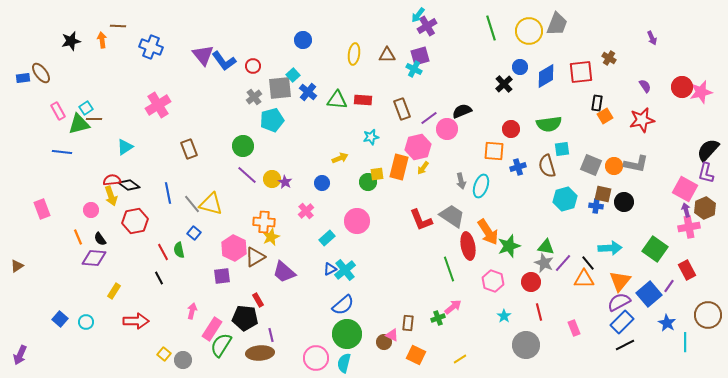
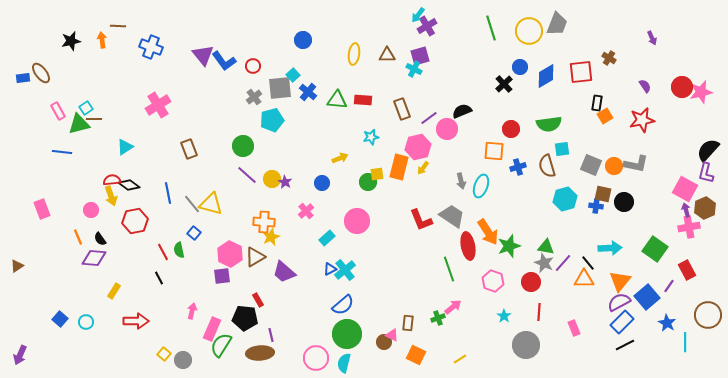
pink hexagon at (234, 248): moved 4 px left, 6 px down
blue square at (649, 294): moved 2 px left, 3 px down
red line at (539, 312): rotated 18 degrees clockwise
pink rectangle at (212, 329): rotated 10 degrees counterclockwise
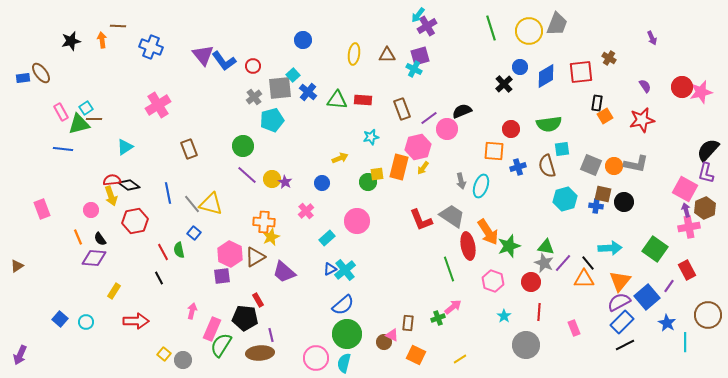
pink rectangle at (58, 111): moved 3 px right, 1 px down
blue line at (62, 152): moved 1 px right, 3 px up
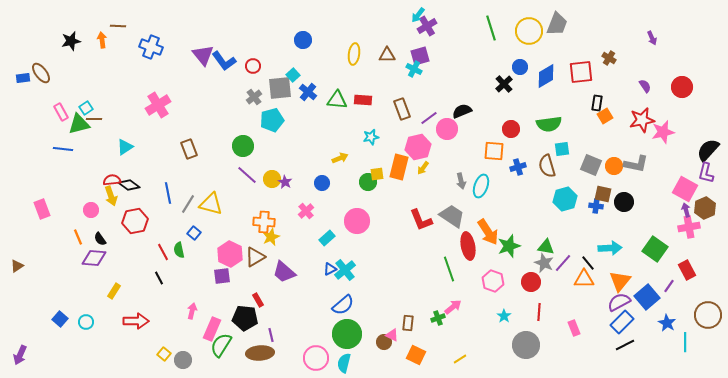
pink star at (701, 92): moved 38 px left, 40 px down
gray line at (192, 204): moved 4 px left; rotated 72 degrees clockwise
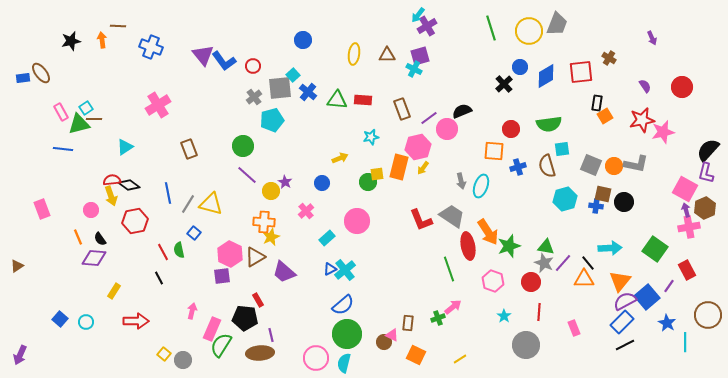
yellow circle at (272, 179): moved 1 px left, 12 px down
purple semicircle at (619, 302): moved 6 px right, 1 px up
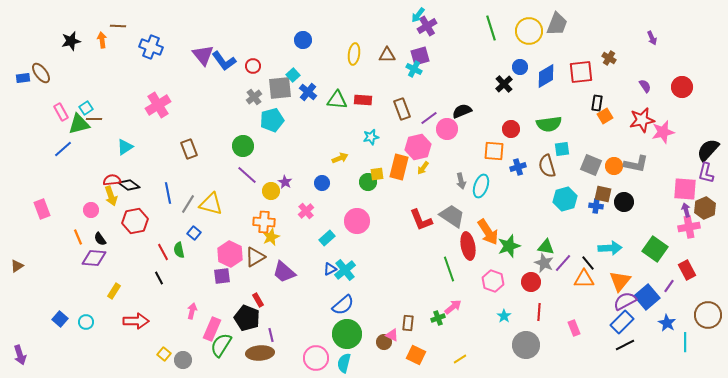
blue line at (63, 149): rotated 48 degrees counterclockwise
pink square at (685, 189): rotated 25 degrees counterclockwise
black pentagon at (245, 318): moved 2 px right; rotated 15 degrees clockwise
purple arrow at (20, 355): rotated 42 degrees counterclockwise
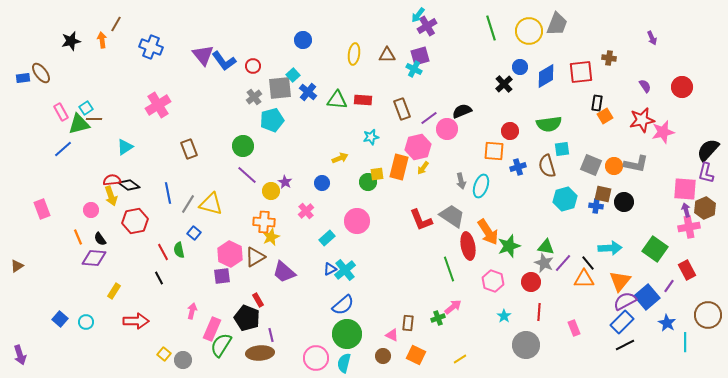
brown line at (118, 26): moved 2 px left, 2 px up; rotated 63 degrees counterclockwise
brown cross at (609, 58): rotated 24 degrees counterclockwise
red circle at (511, 129): moved 1 px left, 2 px down
brown circle at (384, 342): moved 1 px left, 14 px down
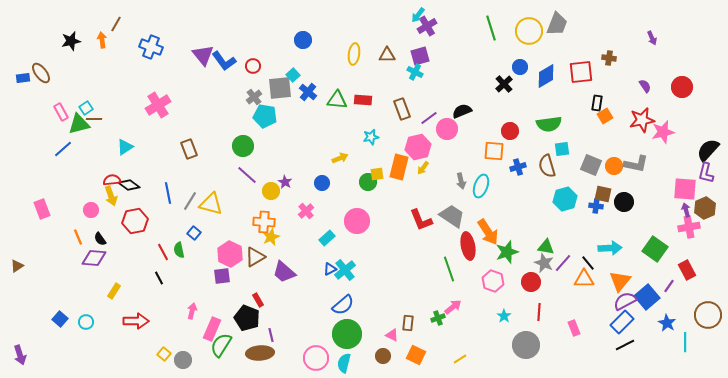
cyan cross at (414, 69): moved 1 px right, 3 px down
cyan pentagon at (272, 120): moved 7 px left, 4 px up; rotated 25 degrees clockwise
gray line at (188, 204): moved 2 px right, 3 px up
green star at (509, 246): moved 2 px left, 6 px down
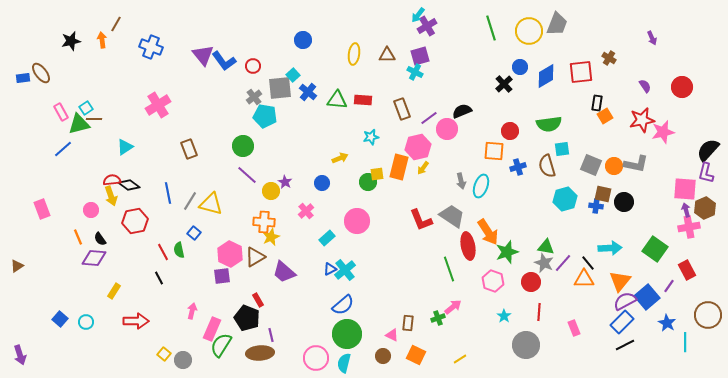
brown cross at (609, 58): rotated 24 degrees clockwise
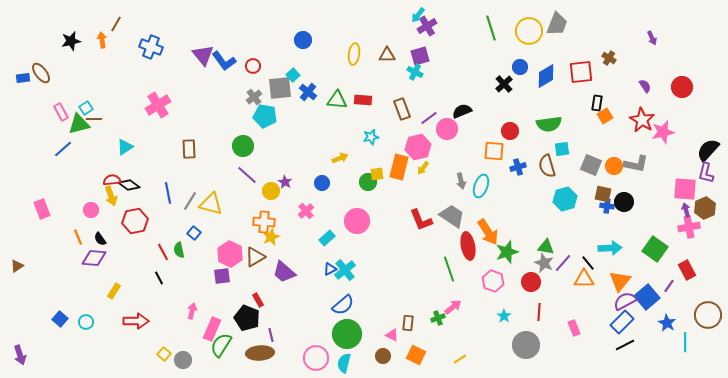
red star at (642, 120): rotated 30 degrees counterclockwise
brown rectangle at (189, 149): rotated 18 degrees clockwise
blue cross at (596, 206): moved 11 px right
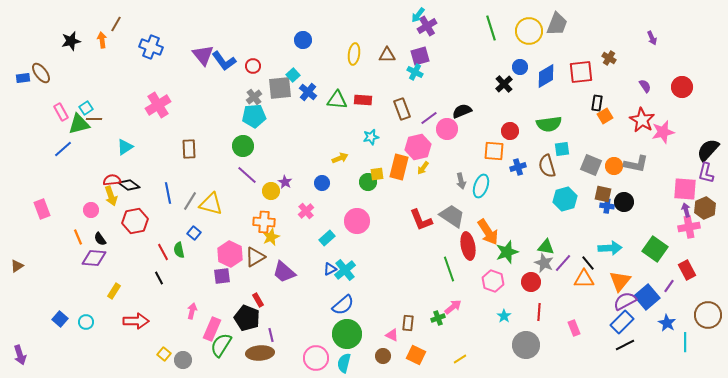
cyan pentagon at (265, 116): moved 11 px left; rotated 15 degrees counterclockwise
